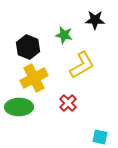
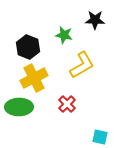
red cross: moved 1 px left, 1 px down
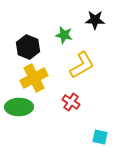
red cross: moved 4 px right, 2 px up; rotated 12 degrees counterclockwise
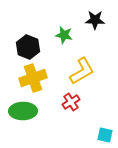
yellow L-shape: moved 6 px down
yellow cross: moved 1 px left; rotated 8 degrees clockwise
red cross: rotated 24 degrees clockwise
green ellipse: moved 4 px right, 4 px down
cyan square: moved 5 px right, 2 px up
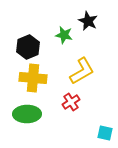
black star: moved 7 px left, 1 px down; rotated 24 degrees clockwise
black hexagon: rotated 15 degrees clockwise
yellow cross: rotated 24 degrees clockwise
green ellipse: moved 4 px right, 3 px down
cyan square: moved 2 px up
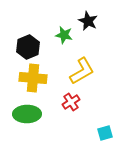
cyan square: rotated 28 degrees counterclockwise
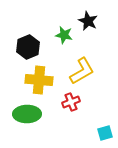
yellow cross: moved 6 px right, 2 px down
red cross: rotated 12 degrees clockwise
